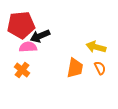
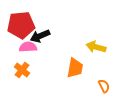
orange semicircle: moved 4 px right, 18 px down
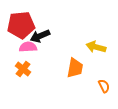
orange cross: moved 1 px right, 1 px up
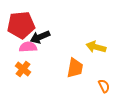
black arrow: moved 1 px down
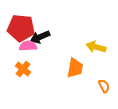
red pentagon: moved 3 px down; rotated 12 degrees clockwise
pink semicircle: moved 1 px up
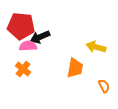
red pentagon: moved 2 px up
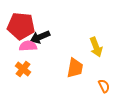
yellow arrow: rotated 126 degrees counterclockwise
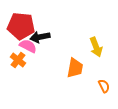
black arrow: rotated 12 degrees clockwise
pink semicircle: rotated 30 degrees clockwise
orange cross: moved 5 px left, 9 px up
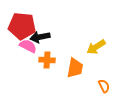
red pentagon: moved 1 px right
yellow arrow: rotated 78 degrees clockwise
orange cross: moved 29 px right; rotated 35 degrees counterclockwise
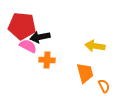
yellow arrow: moved 1 px left, 1 px up; rotated 42 degrees clockwise
orange trapezoid: moved 10 px right, 5 px down; rotated 25 degrees counterclockwise
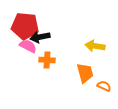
red pentagon: moved 3 px right
orange semicircle: rotated 40 degrees counterclockwise
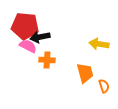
yellow arrow: moved 4 px right, 2 px up
orange semicircle: rotated 48 degrees clockwise
